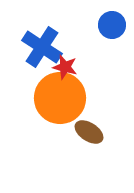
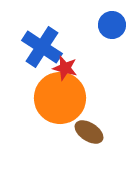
red star: moved 1 px down
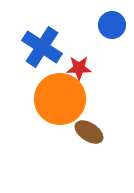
red star: moved 14 px right; rotated 15 degrees counterclockwise
orange circle: moved 1 px down
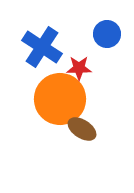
blue circle: moved 5 px left, 9 px down
brown ellipse: moved 7 px left, 3 px up
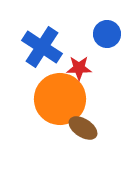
brown ellipse: moved 1 px right, 1 px up
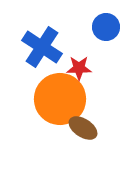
blue circle: moved 1 px left, 7 px up
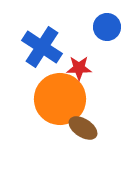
blue circle: moved 1 px right
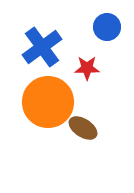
blue cross: rotated 21 degrees clockwise
red star: moved 8 px right
orange circle: moved 12 px left, 3 px down
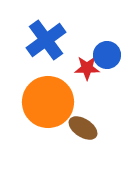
blue circle: moved 28 px down
blue cross: moved 4 px right, 7 px up
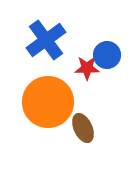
brown ellipse: rotated 32 degrees clockwise
